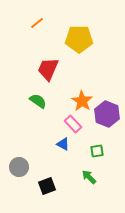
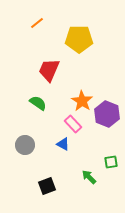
red trapezoid: moved 1 px right, 1 px down
green semicircle: moved 2 px down
green square: moved 14 px right, 11 px down
gray circle: moved 6 px right, 22 px up
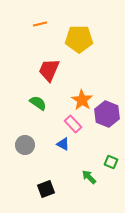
orange line: moved 3 px right, 1 px down; rotated 24 degrees clockwise
orange star: moved 1 px up
green square: rotated 32 degrees clockwise
black square: moved 1 px left, 3 px down
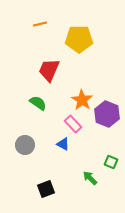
green arrow: moved 1 px right, 1 px down
